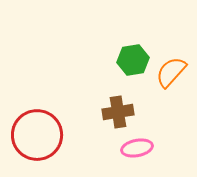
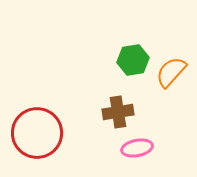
red circle: moved 2 px up
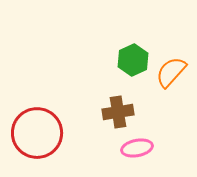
green hexagon: rotated 16 degrees counterclockwise
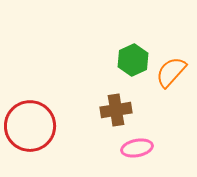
brown cross: moved 2 px left, 2 px up
red circle: moved 7 px left, 7 px up
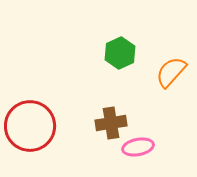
green hexagon: moved 13 px left, 7 px up
brown cross: moved 5 px left, 13 px down
pink ellipse: moved 1 px right, 1 px up
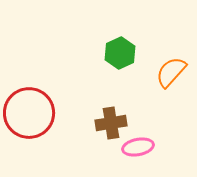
red circle: moved 1 px left, 13 px up
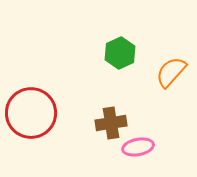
red circle: moved 2 px right
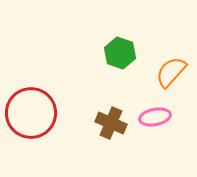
green hexagon: rotated 16 degrees counterclockwise
brown cross: rotated 32 degrees clockwise
pink ellipse: moved 17 px right, 30 px up
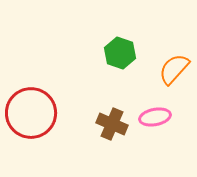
orange semicircle: moved 3 px right, 3 px up
brown cross: moved 1 px right, 1 px down
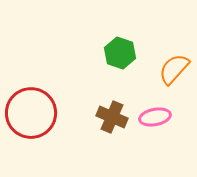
brown cross: moved 7 px up
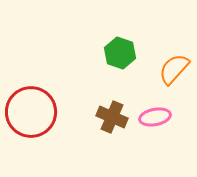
red circle: moved 1 px up
